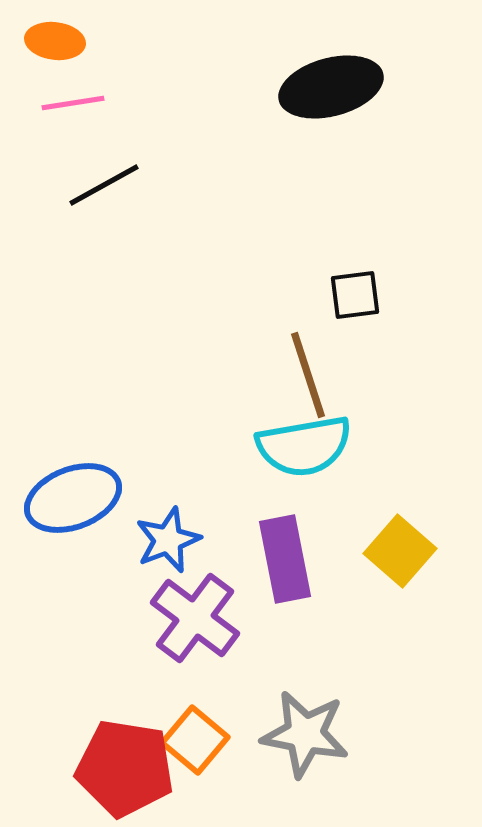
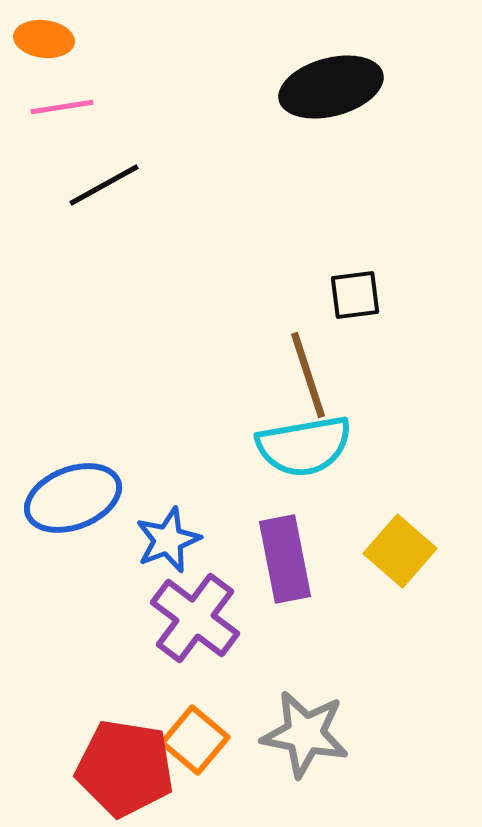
orange ellipse: moved 11 px left, 2 px up
pink line: moved 11 px left, 4 px down
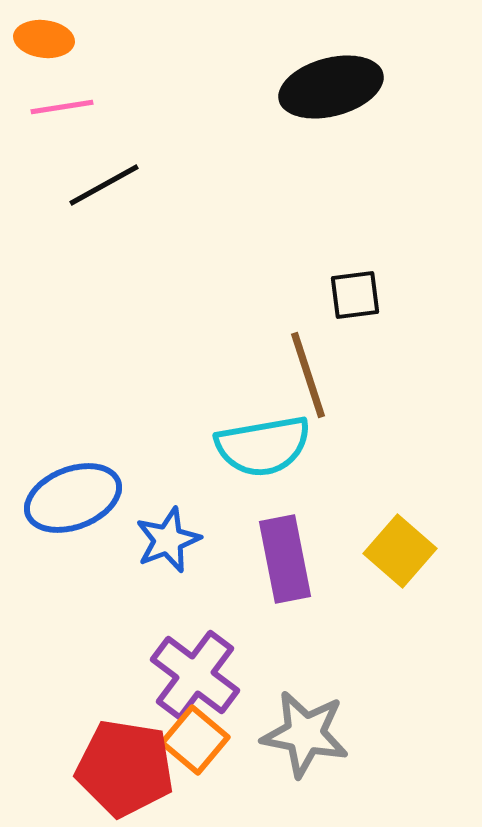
cyan semicircle: moved 41 px left
purple cross: moved 57 px down
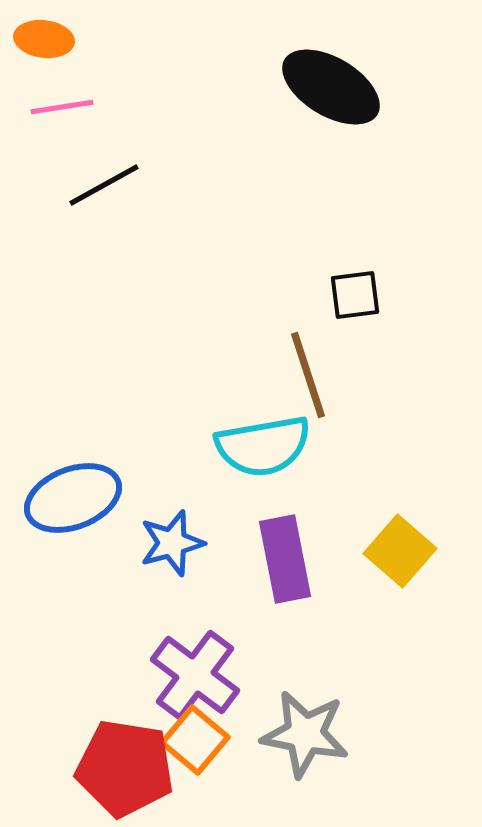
black ellipse: rotated 46 degrees clockwise
blue star: moved 4 px right, 3 px down; rotated 6 degrees clockwise
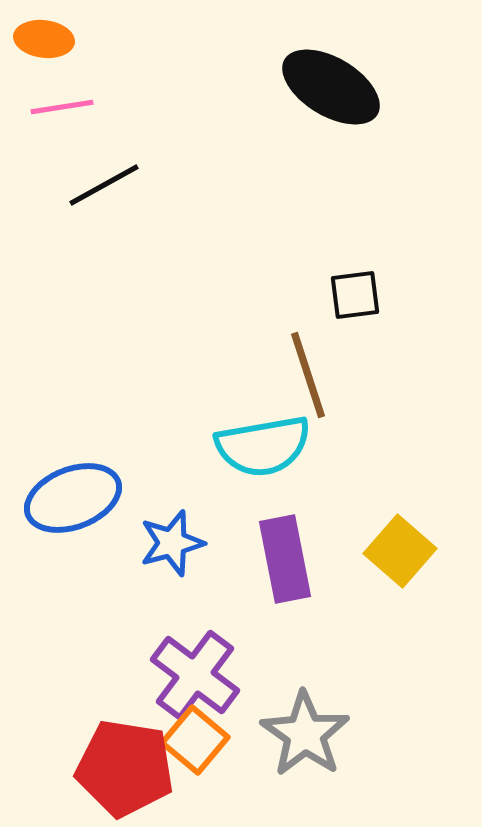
gray star: rotated 24 degrees clockwise
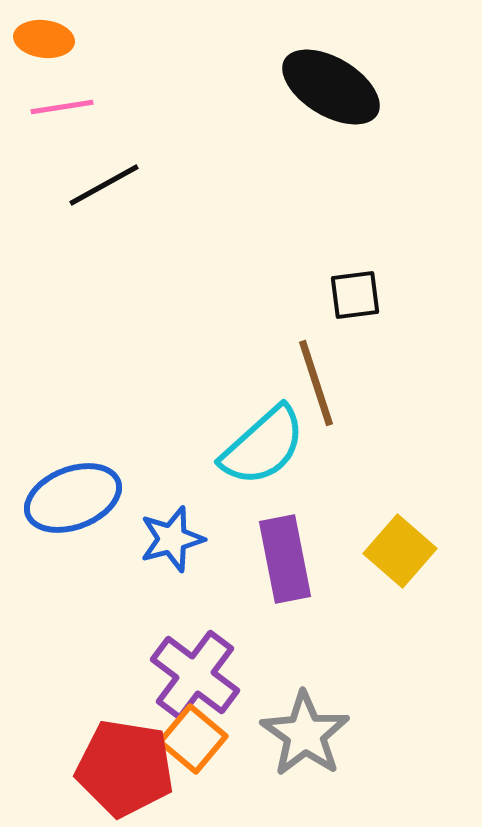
brown line: moved 8 px right, 8 px down
cyan semicircle: rotated 32 degrees counterclockwise
blue star: moved 4 px up
orange square: moved 2 px left, 1 px up
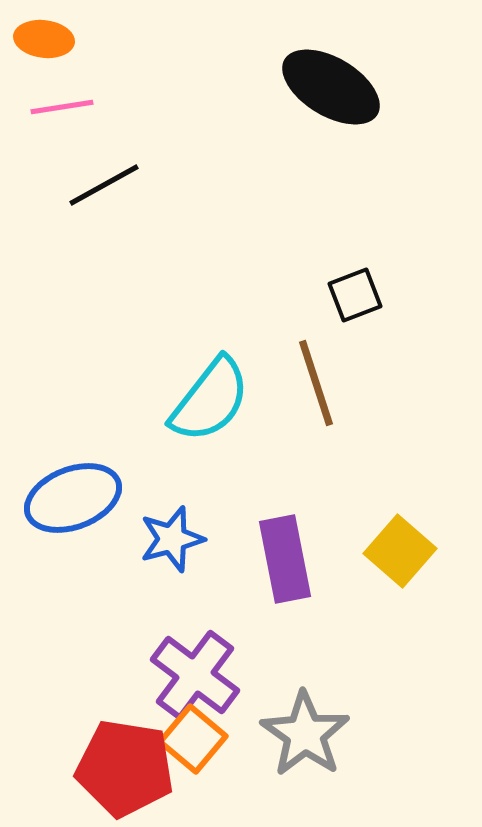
black square: rotated 14 degrees counterclockwise
cyan semicircle: moved 53 px left, 46 px up; rotated 10 degrees counterclockwise
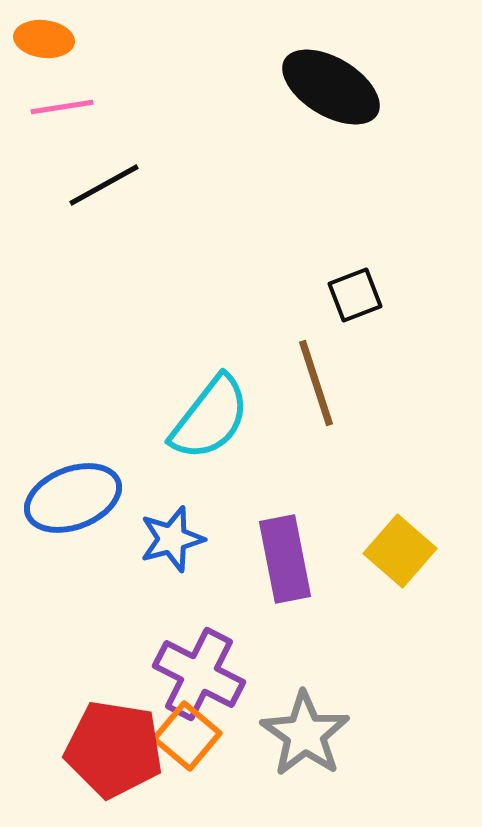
cyan semicircle: moved 18 px down
purple cross: moved 4 px right, 1 px up; rotated 10 degrees counterclockwise
orange square: moved 6 px left, 3 px up
red pentagon: moved 11 px left, 19 px up
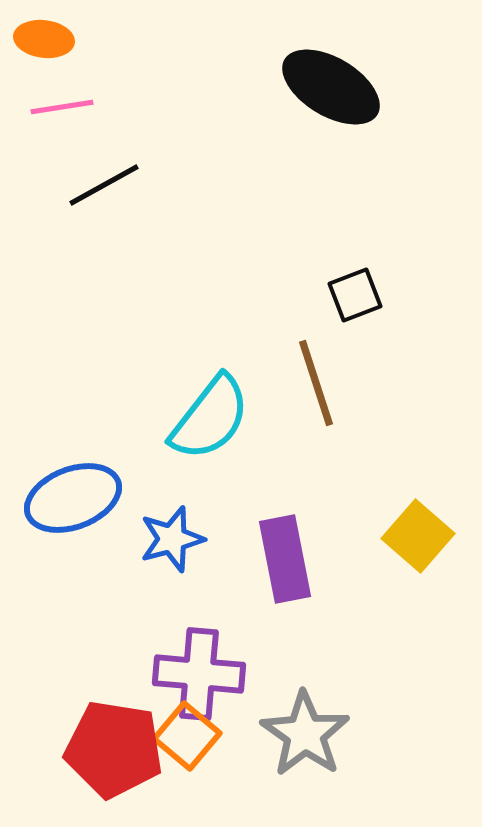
yellow square: moved 18 px right, 15 px up
purple cross: rotated 22 degrees counterclockwise
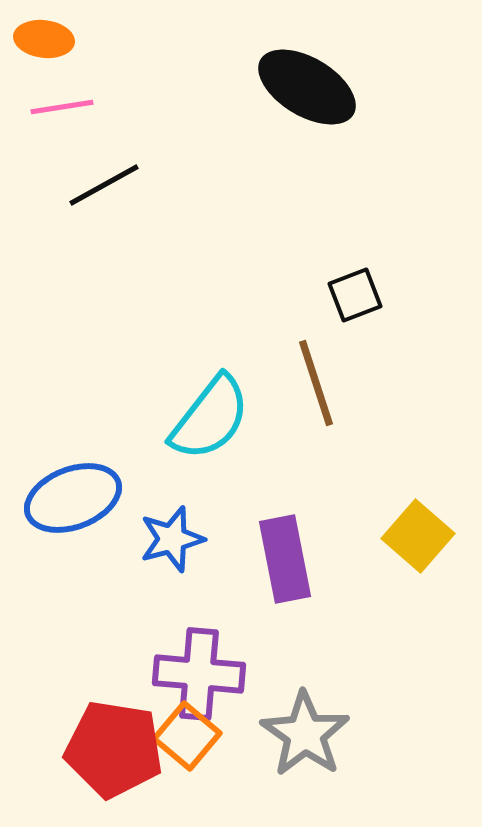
black ellipse: moved 24 px left
